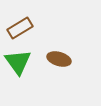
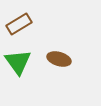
brown rectangle: moved 1 px left, 4 px up
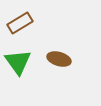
brown rectangle: moved 1 px right, 1 px up
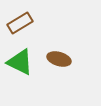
green triangle: moved 2 px right; rotated 28 degrees counterclockwise
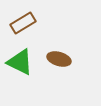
brown rectangle: moved 3 px right
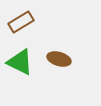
brown rectangle: moved 2 px left, 1 px up
